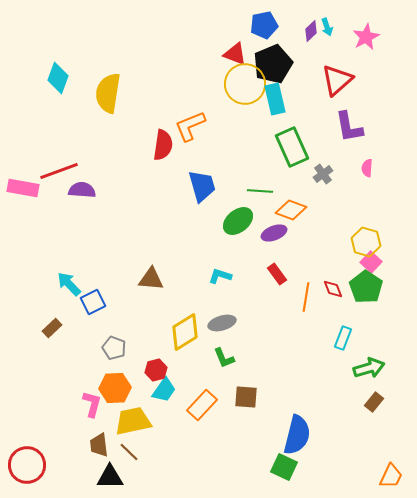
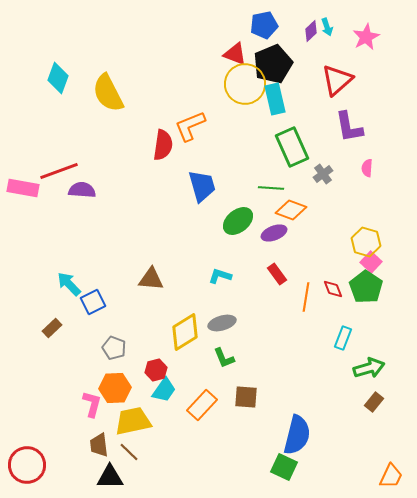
yellow semicircle at (108, 93): rotated 36 degrees counterclockwise
green line at (260, 191): moved 11 px right, 3 px up
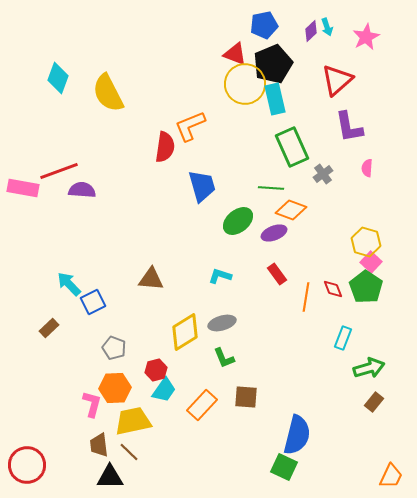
red semicircle at (163, 145): moved 2 px right, 2 px down
brown rectangle at (52, 328): moved 3 px left
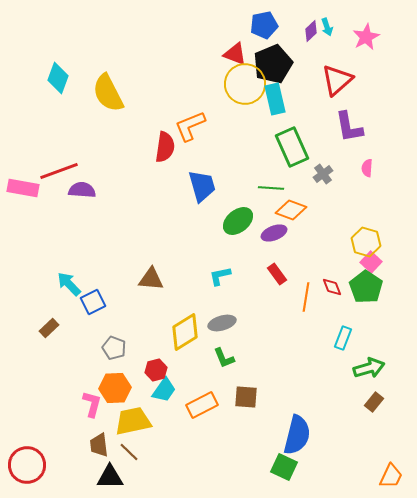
cyan L-shape at (220, 276): rotated 30 degrees counterclockwise
red diamond at (333, 289): moved 1 px left, 2 px up
orange rectangle at (202, 405): rotated 20 degrees clockwise
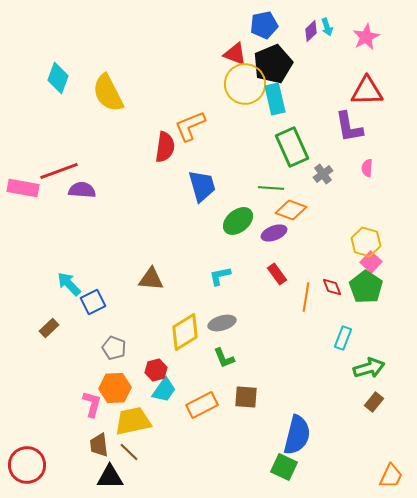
red triangle at (337, 80): moved 30 px right, 11 px down; rotated 40 degrees clockwise
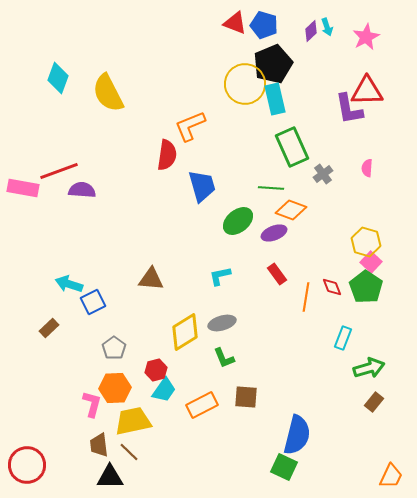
blue pentagon at (264, 25): rotated 28 degrees clockwise
red triangle at (235, 54): moved 31 px up
purple L-shape at (349, 127): moved 18 px up
red semicircle at (165, 147): moved 2 px right, 8 px down
cyan arrow at (69, 284): rotated 28 degrees counterclockwise
gray pentagon at (114, 348): rotated 15 degrees clockwise
